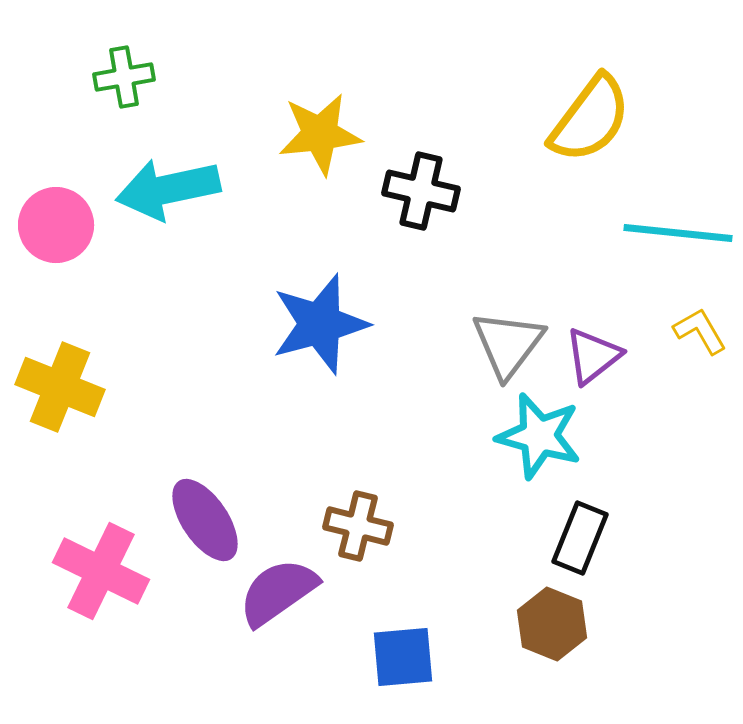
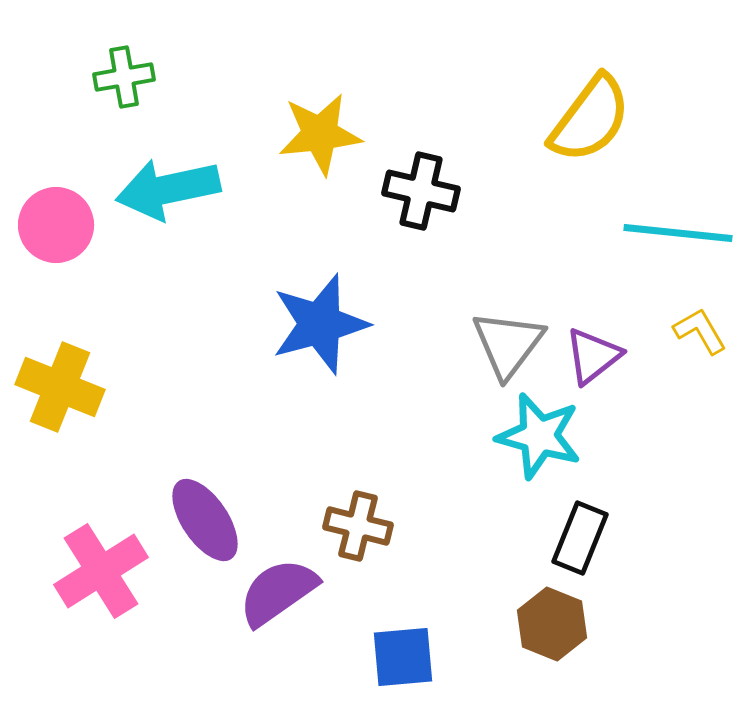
pink cross: rotated 32 degrees clockwise
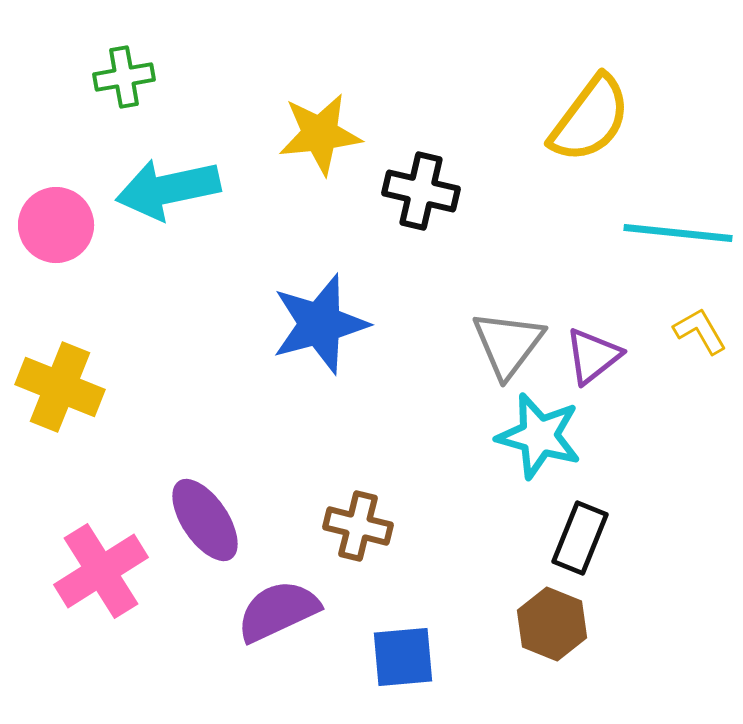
purple semicircle: moved 19 px down; rotated 10 degrees clockwise
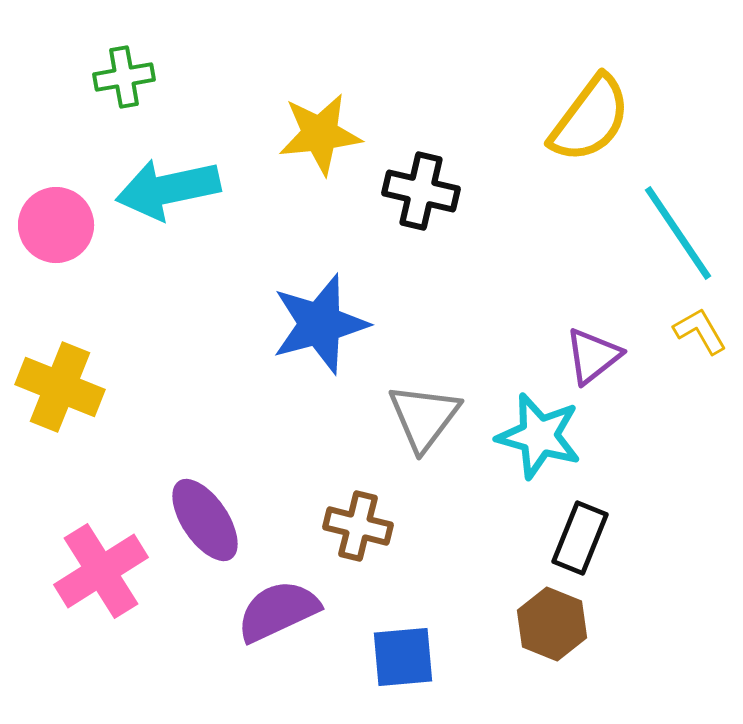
cyan line: rotated 50 degrees clockwise
gray triangle: moved 84 px left, 73 px down
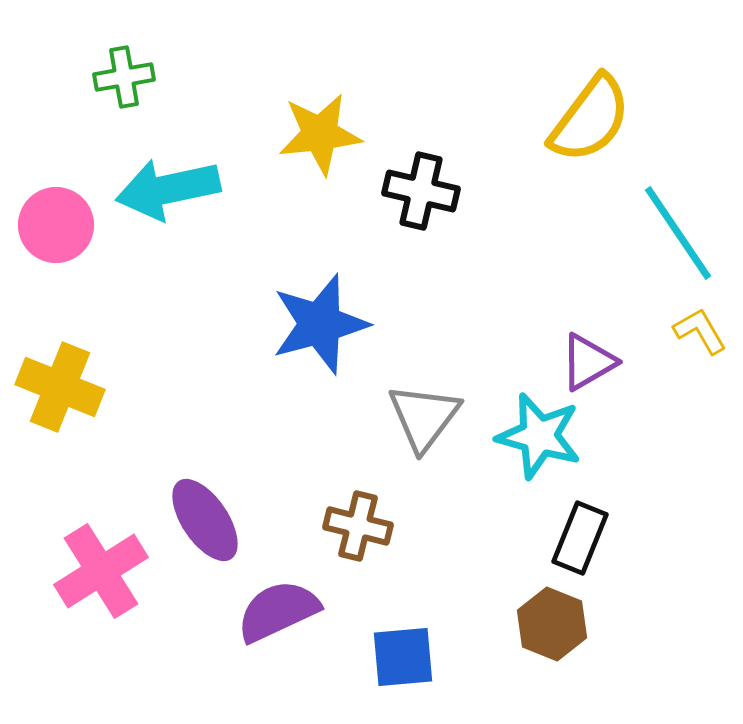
purple triangle: moved 5 px left, 6 px down; rotated 8 degrees clockwise
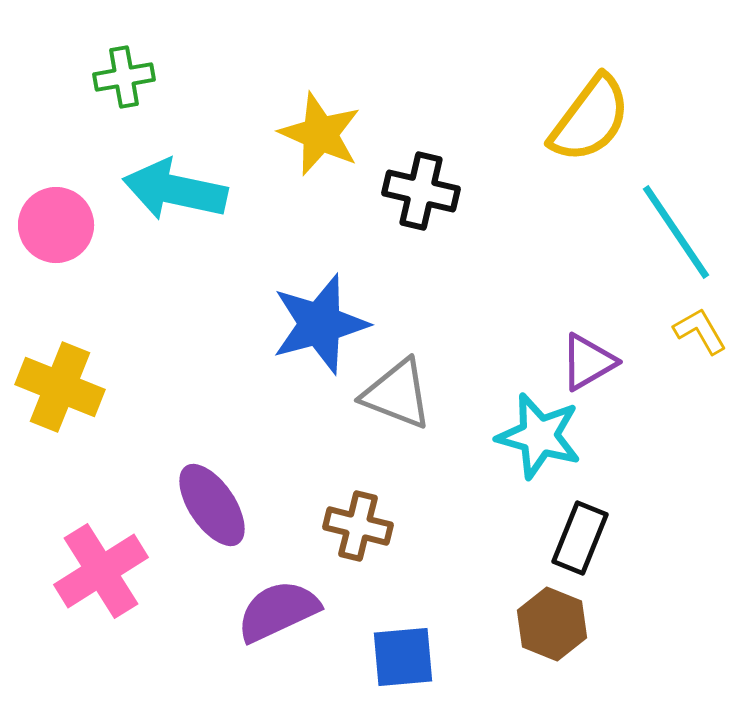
yellow star: rotated 30 degrees clockwise
cyan arrow: moved 7 px right, 1 px down; rotated 24 degrees clockwise
cyan line: moved 2 px left, 1 px up
gray triangle: moved 27 px left, 23 px up; rotated 46 degrees counterclockwise
purple ellipse: moved 7 px right, 15 px up
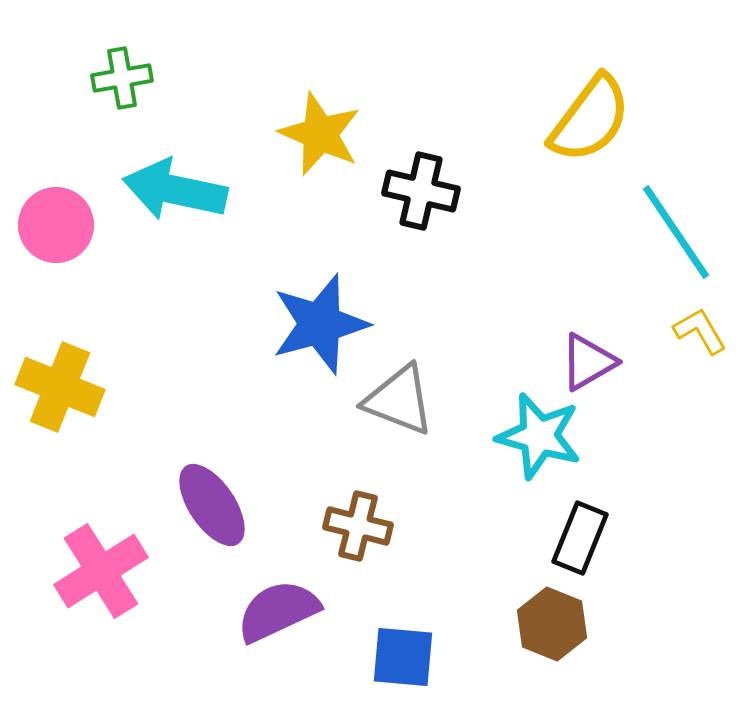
green cross: moved 2 px left, 1 px down
gray triangle: moved 2 px right, 6 px down
blue square: rotated 10 degrees clockwise
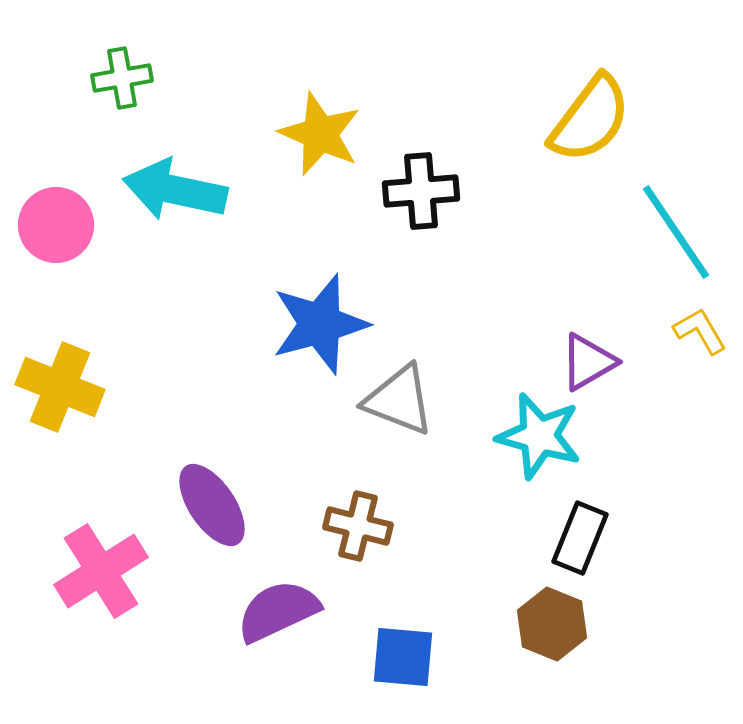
black cross: rotated 18 degrees counterclockwise
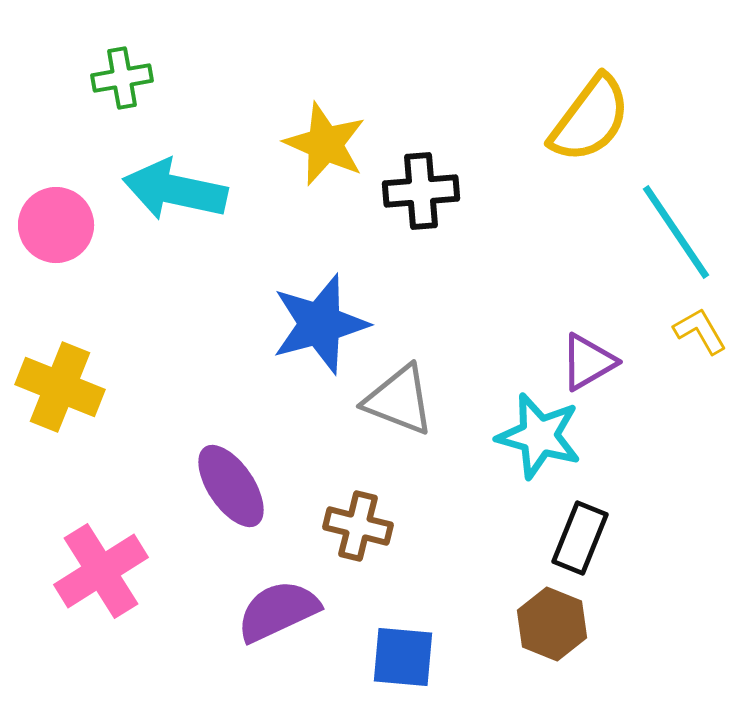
yellow star: moved 5 px right, 10 px down
purple ellipse: moved 19 px right, 19 px up
